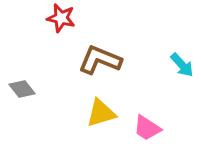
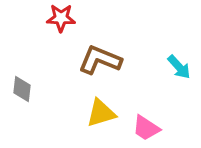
red star: rotated 12 degrees counterclockwise
cyan arrow: moved 3 px left, 2 px down
gray diamond: rotated 44 degrees clockwise
pink trapezoid: moved 1 px left
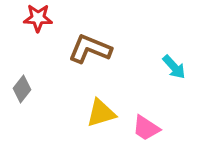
red star: moved 23 px left
brown L-shape: moved 10 px left, 11 px up
cyan arrow: moved 5 px left
gray diamond: rotated 32 degrees clockwise
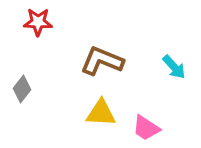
red star: moved 4 px down
brown L-shape: moved 12 px right, 12 px down
yellow triangle: rotated 20 degrees clockwise
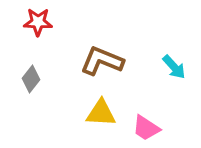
gray diamond: moved 9 px right, 10 px up
